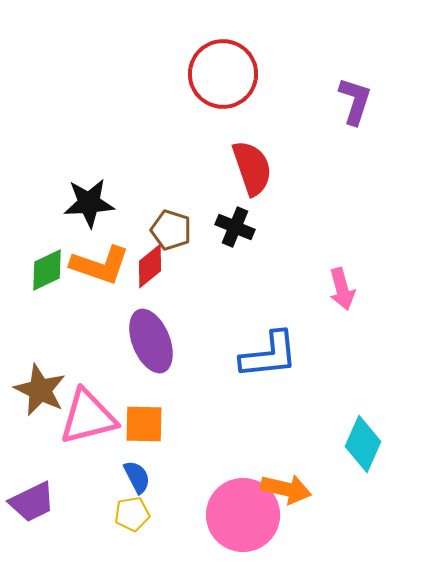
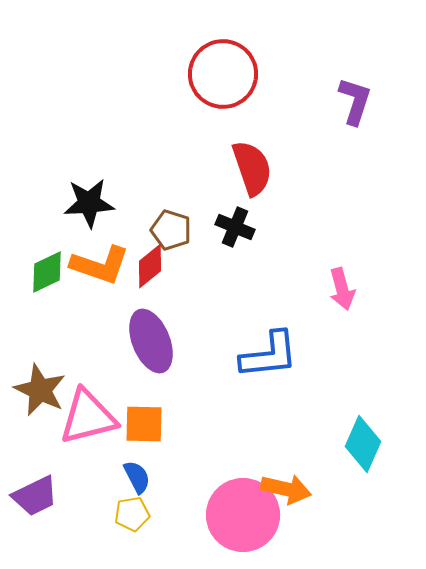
green diamond: moved 2 px down
purple trapezoid: moved 3 px right, 6 px up
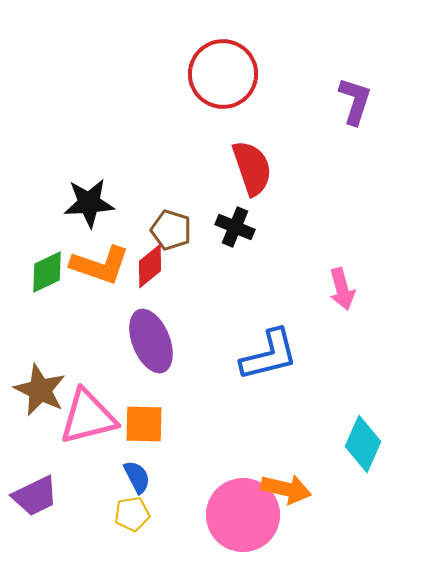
blue L-shape: rotated 8 degrees counterclockwise
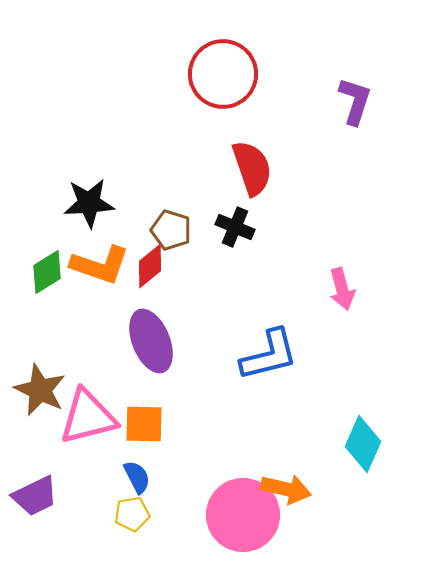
green diamond: rotated 6 degrees counterclockwise
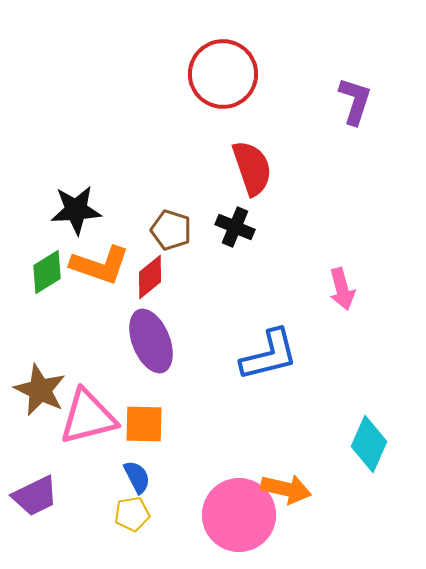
black star: moved 13 px left, 7 px down
red diamond: moved 11 px down
cyan diamond: moved 6 px right
pink circle: moved 4 px left
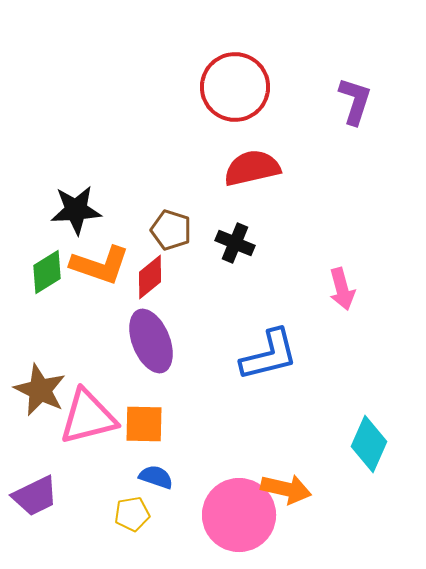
red circle: moved 12 px right, 13 px down
red semicircle: rotated 84 degrees counterclockwise
black cross: moved 16 px down
blue semicircle: moved 19 px right; rotated 44 degrees counterclockwise
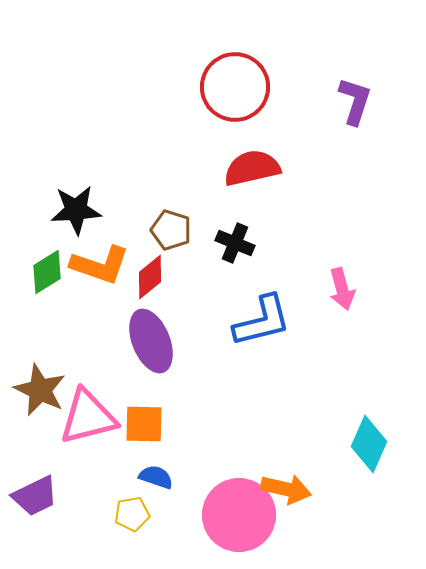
blue L-shape: moved 7 px left, 34 px up
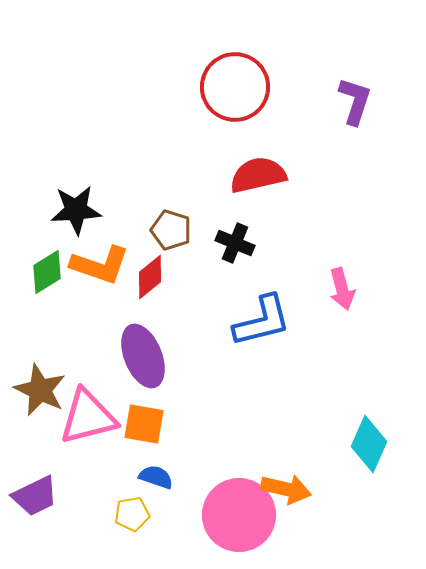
red semicircle: moved 6 px right, 7 px down
purple ellipse: moved 8 px left, 15 px down
orange square: rotated 9 degrees clockwise
